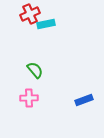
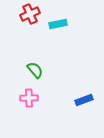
cyan rectangle: moved 12 px right
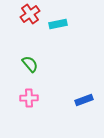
red cross: rotated 12 degrees counterclockwise
green semicircle: moved 5 px left, 6 px up
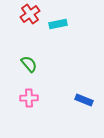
green semicircle: moved 1 px left
blue rectangle: rotated 42 degrees clockwise
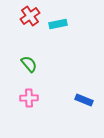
red cross: moved 2 px down
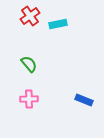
pink cross: moved 1 px down
